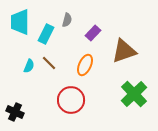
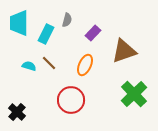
cyan trapezoid: moved 1 px left, 1 px down
cyan semicircle: rotated 96 degrees counterclockwise
black cross: moved 2 px right; rotated 18 degrees clockwise
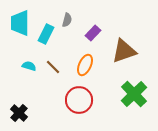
cyan trapezoid: moved 1 px right
brown line: moved 4 px right, 4 px down
red circle: moved 8 px right
black cross: moved 2 px right, 1 px down
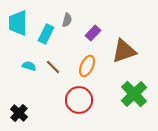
cyan trapezoid: moved 2 px left
orange ellipse: moved 2 px right, 1 px down
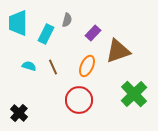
brown triangle: moved 6 px left
brown line: rotated 21 degrees clockwise
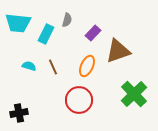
cyan trapezoid: rotated 84 degrees counterclockwise
black cross: rotated 36 degrees clockwise
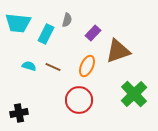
brown line: rotated 42 degrees counterclockwise
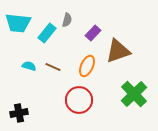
cyan rectangle: moved 1 px right, 1 px up; rotated 12 degrees clockwise
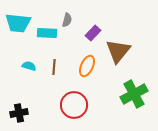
cyan rectangle: rotated 54 degrees clockwise
brown triangle: rotated 32 degrees counterclockwise
brown line: moved 1 px right; rotated 70 degrees clockwise
green cross: rotated 16 degrees clockwise
red circle: moved 5 px left, 5 px down
